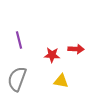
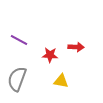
purple line: rotated 48 degrees counterclockwise
red arrow: moved 2 px up
red star: moved 2 px left
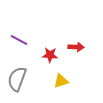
yellow triangle: rotated 28 degrees counterclockwise
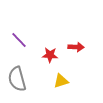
purple line: rotated 18 degrees clockwise
gray semicircle: rotated 35 degrees counterclockwise
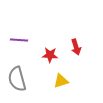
purple line: rotated 42 degrees counterclockwise
red arrow: rotated 70 degrees clockwise
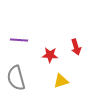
gray semicircle: moved 1 px left, 1 px up
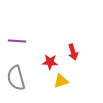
purple line: moved 2 px left, 1 px down
red arrow: moved 3 px left, 5 px down
red star: moved 7 px down
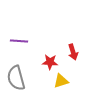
purple line: moved 2 px right
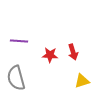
red star: moved 7 px up
yellow triangle: moved 21 px right
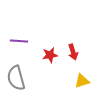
red star: rotated 14 degrees counterclockwise
